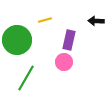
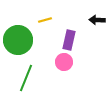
black arrow: moved 1 px right, 1 px up
green circle: moved 1 px right
green line: rotated 8 degrees counterclockwise
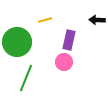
green circle: moved 1 px left, 2 px down
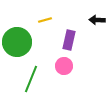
pink circle: moved 4 px down
green line: moved 5 px right, 1 px down
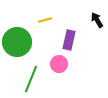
black arrow: rotated 56 degrees clockwise
pink circle: moved 5 px left, 2 px up
